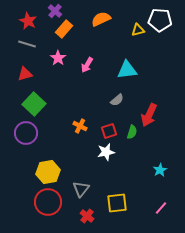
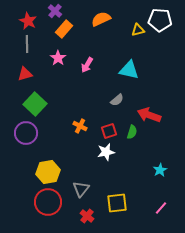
gray line: rotated 72 degrees clockwise
cyan triangle: moved 2 px right; rotated 20 degrees clockwise
green square: moved 1 px right
red arrow: rotated 85 degrees clockwise
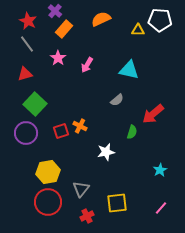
yellow triangle: rotated 16 degrees clockwise
gray line: rotated 36 degrees counterclockwise
red arrow: moved 4 px right, 1 px up; rotated 60 degrees counterclockwise
red square: moved 48 px left
red cross: rotated 24 degrees clockwise
